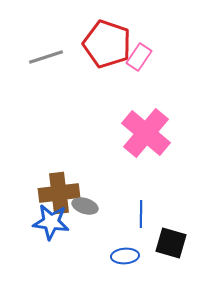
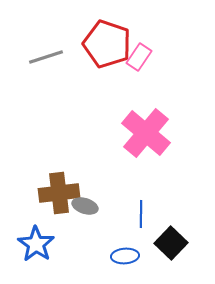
blue star: moved 15 px left, 22 px down; rotated 27 degrees clockwise
black square: rotated 28 degrees clockwise
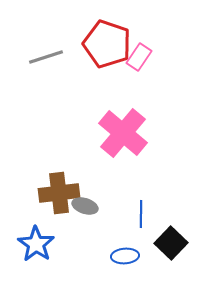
pink cross: moved 23 px left
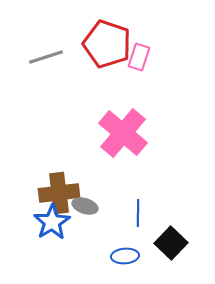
pink rectangle: rotated 16 degrees counterclockwise
blue line: moved 3 px left, 1 px up
blue star: moved 16 px right, 22 px up; rotated 6 degrees clockwise
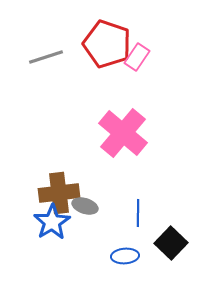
pink rectangle: moved 2 px left; rotated 16 degrees clockwise
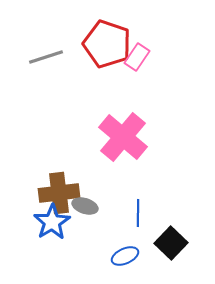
pink cross: moved 4 px down
blue ellipse: rotated 20 degrees counterclockwise
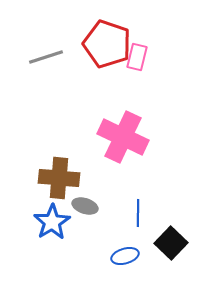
pink rectangle: rotated 20 degrees counterclockwise
pink cross: rotated 15 degrees counterclockwise
brown cross: moved 15 px up; rotated 12 degrees clockwise
blue ellipse: rotated 8 degrees clockwise
